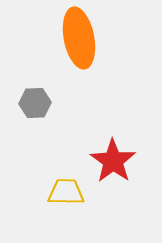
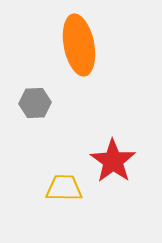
orange ellipse: moved 7 px down
yellow trapezoid: moved 2 px left, 4 px up
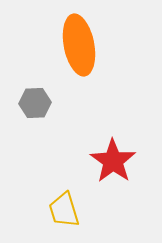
yellow trapezoid: moved 22 px down; rotated 108 degrees counterclockwise
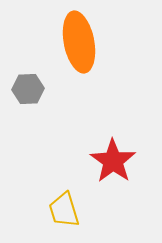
orange ellipse: moved 3 px up
gray hexagon: moved 7 px left, 14 px up
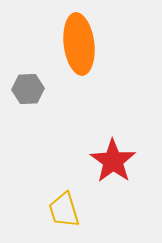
orange ellipse: moved 2 px down; rotated 4 degrees clockwise
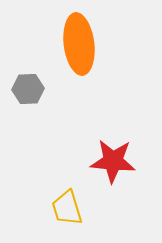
red star: rotated 30 degrees counterclockwise
yellow trapezoid: moved 3 px right, 2 px up
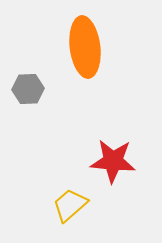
orange ellipse: moved 6 px right, 3 px down
yellow trapezoid: moved 3 px right, 3 px up; rotated 66 degrees clockwise
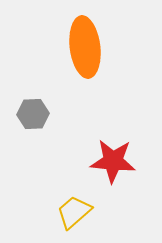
gray hexagon: moved 5 px right, 25 px down
yellow trapezoid: moved 4 px right, 7 px down
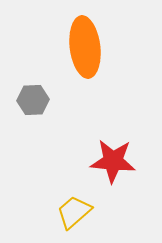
gray hexagon: moved 14 px up
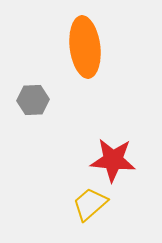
red star: moved 1 px up
yellow trapezoid: moved 16 px right, 8 px up
